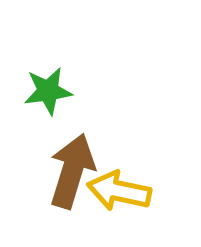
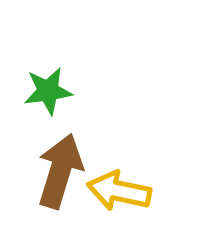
brown arrow: moved 12 px left
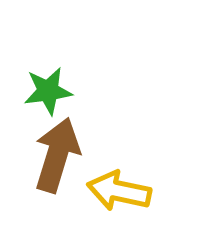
brown arrow: moved 3 px left, 16 px up
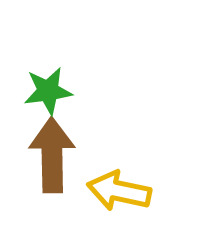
brown arrow: moved 5 px left; rotated 18 degrees counterclockwise
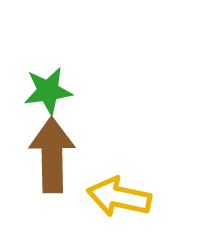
yellow arrow: moved 6 px down
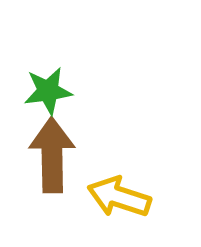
yellow arrow: rotated 6 degrees clockwise
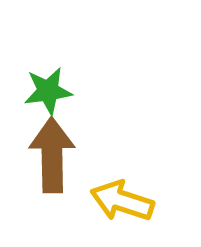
yellow arrow: moved 3 px right, 4 px down
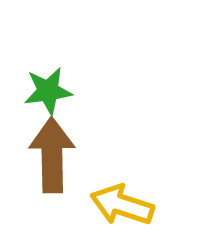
yellow arrow: moved 4 px down
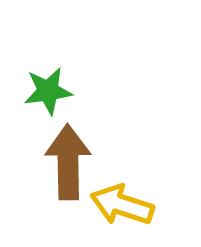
brown arrow: moved 16 px right, 7 px down
